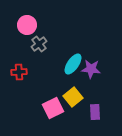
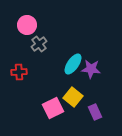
yellow square: rotated 12 degrees counterclockwise
purple rectangle: rotated 21 degrees counterclockwise
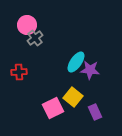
gray cross: moved 4 px left, 6 px up
cyan ellipse: moved 3 px right, 2 px up
purple star: moved 1 px left, 1 px down
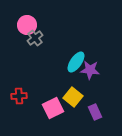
red cross: moved 24 px down
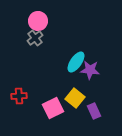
pink circle: moved 11 px right, 4 px up
yellow square: moved 2 px right, 1 px down
purple rectangle: moved 1 px left, 1 px up
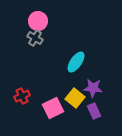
gray cross: rotated 21 degrees counterclockwise
purple star: moved 3 px right, 18 px down
red cross: moved 3 px right; rotated 21 degrees counterclockwise
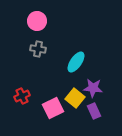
pink circle: moved 1 px left
gray cross: moved 3 px right, 11 px down; rotated 21 degrees counterclockwise
